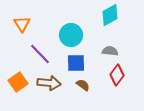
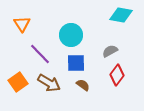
cyan diamond: moved 11 px right; rotated 40 degrees clockwise
gray semicircle: rotated 35 degrees counterclockwise
brown arrow: rotated 25 degrees clockwise
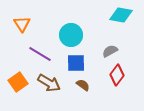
purple line: rotated 15 degrees counterclockwise
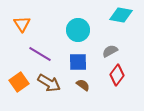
cyan circle: moved 7 px right, 5 px up
blue square: moved 2 px right, 1 px up
orange square: moved 1 px right
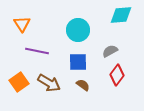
cyan diamond: rotated 15 degrees counterclockwise
purple line: moved 3 px left, 3 px up; rotated 20 degrees counterclockwise
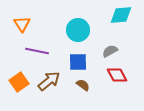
red diamond: rotated 65 degrees counterclockwise
brown arrow: moved 2 px up; rotated 70 degrees counterclockwise
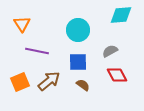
orange square: moved 1 px right; rotated 12 degrees clockwise
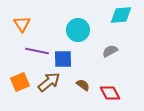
blue square: moved 15 px left, 3 px up
red diamond: moved 7 px left, 18 px down
brown arrow: moved 1 px down
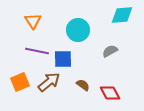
cyan diamond: moved 1 px right
orange triangle: moved 11 px right, 3 px up
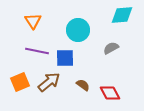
gray semicircle: moved 1 px right, 3 px up
blue square: moved 2 px right, 1 px up
